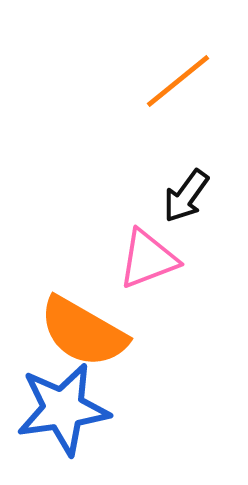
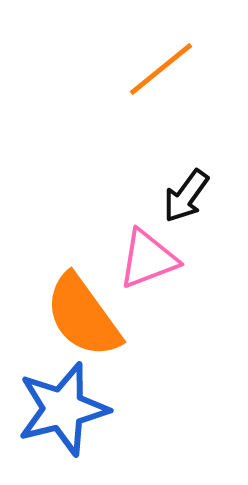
orange line: moved 17 px left, 12 px up
orange semicircle: moved 16 px up; rotated 24 degrees clockwise
blue star: rotated 6 degrees counterclockwise
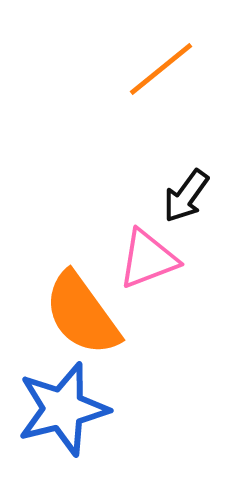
orange semicircle: moved 1 px left, 2 px up
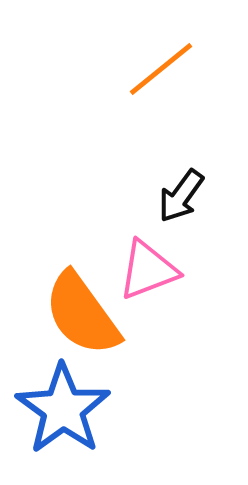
black arrow: moved 5 px left
pink triangle: moved 11 px down
blue star: rotated 22 degrees counterclockwise
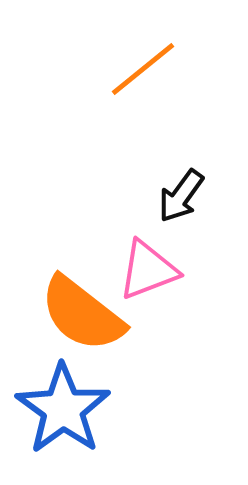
orange line: moved 18 px left
orange semicircle: rotated 16 degrees counterclockwise
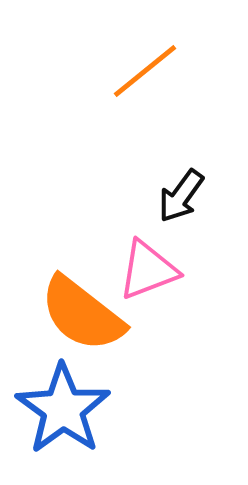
orange line: moved 2 px right, 2 px down
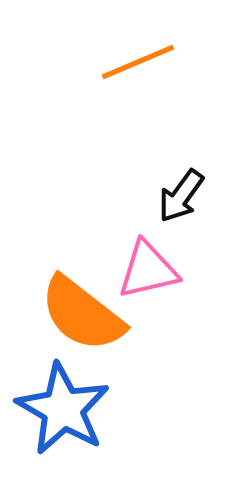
orange line: moved 7 px left, 9 px up; rotated 16 degrees clockwise
pink triangle: rotated 8 degrees clockwise
blue star: rotated 6 degrees counterclockwise
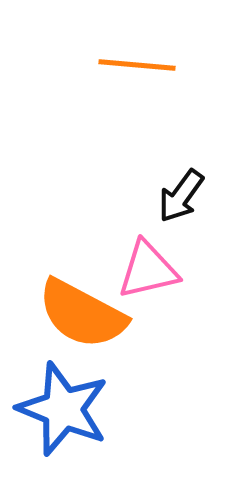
orange line: moved 1 px left, 3 px down; rotated 28 degrees clockwise
orange semicircle: rotated 10 degrees counterclockwise
blue star: rotated 8 degrees counterclockwise
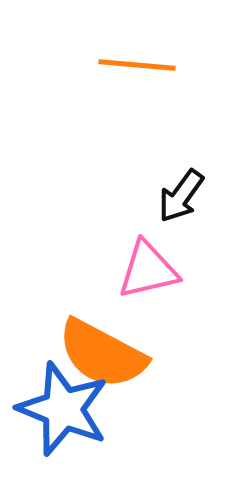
orange semicircle: moved 20 px right, 40 px down
